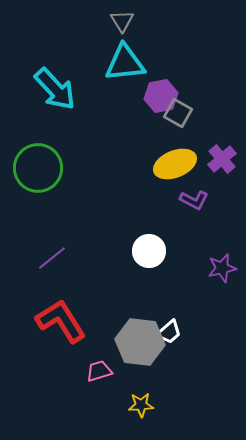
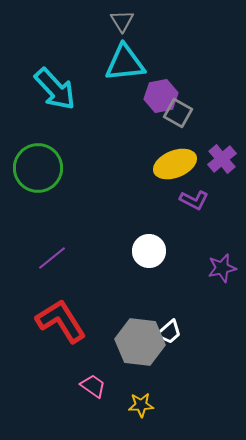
pink trapezoid: moved 6 px left, 15 px down; rotated 52 degrees clockwise
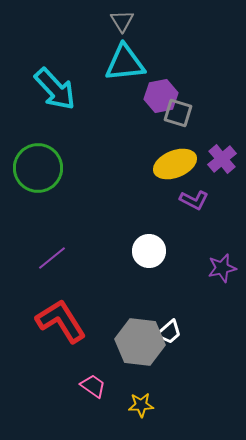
gray square: rotated 12 degrees counterclockwise
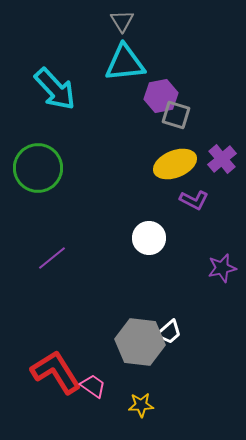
gray square: moved 2 px left, 2 px down
white circle: moved 13 px up
red L-shape: moved 5 px left, 51 px down
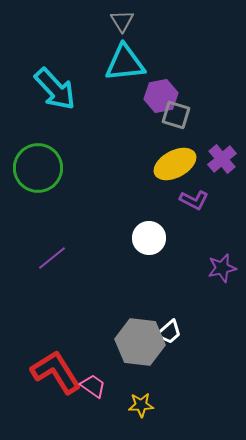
yellow ellipse: rotated 6 degrees counterclockwise
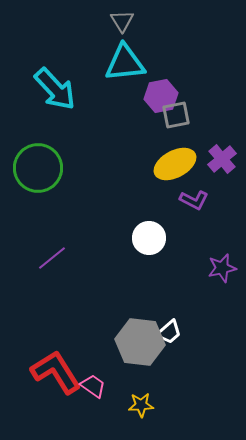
gray square: rotated 28 degrees counterclockwise
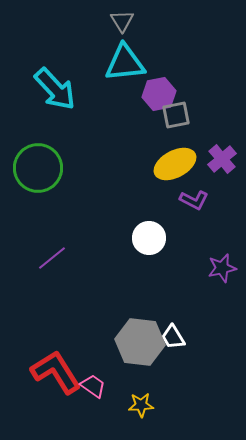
purple hexagon: moved 2 px left, 2 px up
white trapezoid: moved 4 px right, 5 px down; rotated 100 degrees clockwise
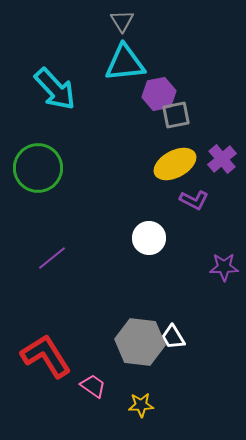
purple star: moved 2 px right, 1 px up; rotated 12 degrees clockwise
red L-shape: moved 10 px left, 16 px up
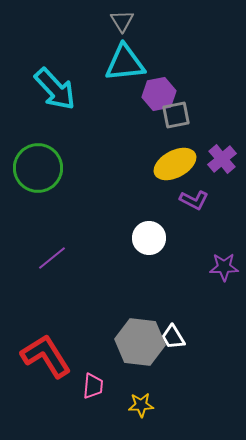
pink trapezoid: rotated 60 degrees clockwise
